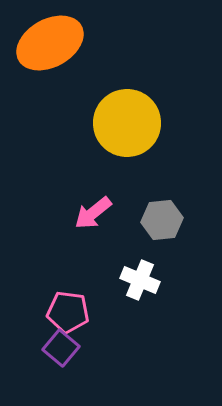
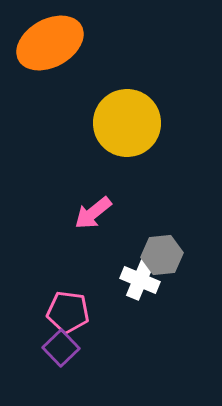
gray hexagon: moved 35 px down
purple square: rotated 6 degrees clockwise
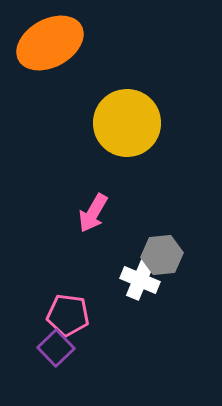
pink arrow: rotated 21 degrees counterclockwise
pink pentagon: moved 3 px down
purple square: moved 5 px left
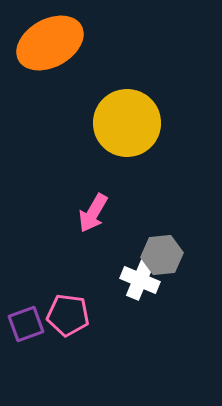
purple square: moved 30 px left, 24 px up; rotated 24 degrees clockwise
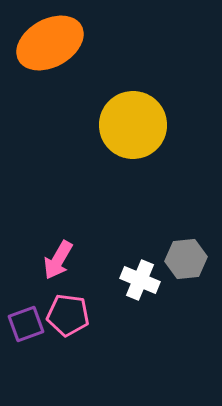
yellow circle: moved 6 px right, 2 px down
pink arrow: moved 35 px left, 47 px down
gray hexagon: moved 24 px right, 4 px down
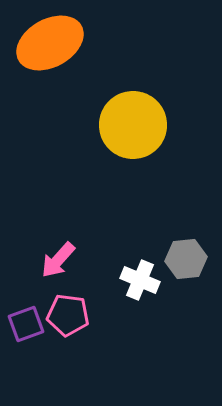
pink arrow: rotated 12 degrees clockwise
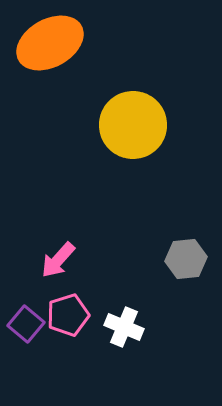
white cross: moved 16 px left, 47 px down
pink pentagon: rotated 24 degrees counterclockwise
purple square: rotated 30 degrees counterclockwise
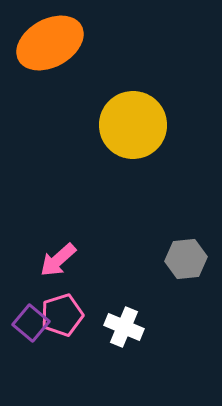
pink arrow: rotated 6 degrees clockwise
pink pentagon: moved 6 px left
purple square: moved 5 px right, 1 px up
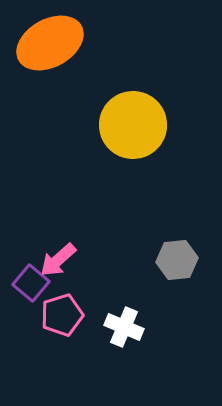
gray hexagon: moved 9 px left, 1 px down
purple square: moved 40 px up
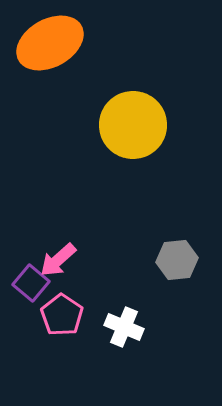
pink pentagon: rotated 21 degrees counterclockwise
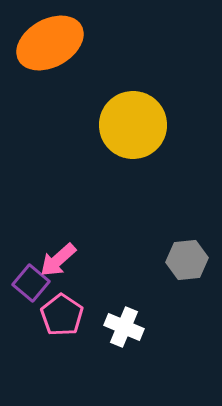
gray hexagon: moved 10 px right
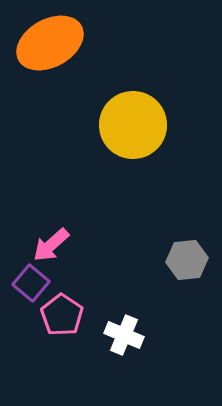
pink arrow: moved 7 px left, 15 px up
white cross: moved 8 px down
